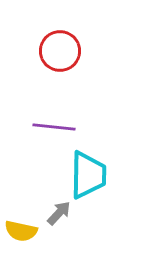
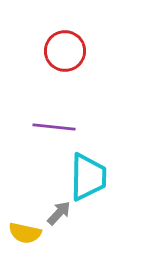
red circle: moved 5 px right
cyan trapezoid: moved 2 px down
yellow semicircle: moved 4 px right, 2 px down
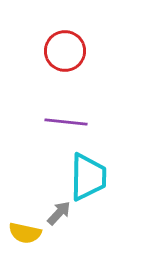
purple line: moved 12 px right, 5 px up
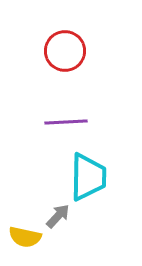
purple line: rotated 9 degrees counterclockwise
gray arrow: moved 1 px left, 3 px down
yellow semicircle: moved 4 px down
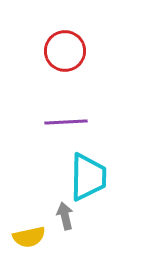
gray arrow: moved 7 px right; rotated 56 degrees counterclockwise
yellow semicircle: moved 4 px right; rotated 24 degrees counterclockwise
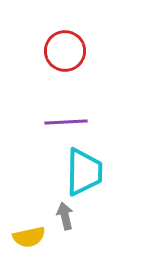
cyan trapezoid: moved 4 px left, 5 px up
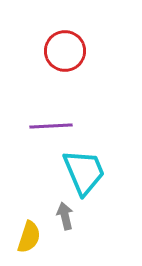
purple line: moved 15 px left, 4 px down
cyan trapezoid: rotated 24 degrees counterclockwise
yellow semicircle: rotated 60 degrees counterclockwise
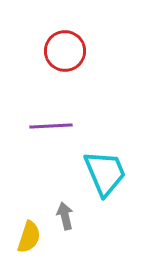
cyan trapezoid: moved 21 px right, 1 px down
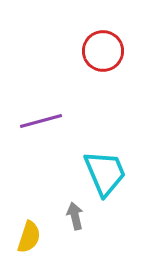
red circle: moved 38 px right
purple line: moved 10 px left, 5 px up; rotated 12 degrees counterclockwise
gray arrow: moved 10 px right
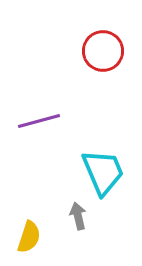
purple line: moved 2 px left
cyan trapezoid: moved 2 px left, 1 px up
gray arrow: moved 3 px right
